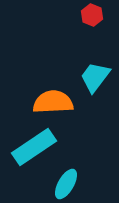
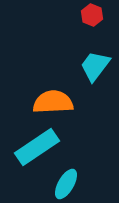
cyan trapezoid: moved 11 px up
cyan rectangle: moved 3 px right
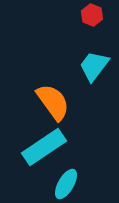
cyan trapezoid: moved 1 px left
orange semicircle: rotated 57 degrees clockwise
cyan rectangle: moved 7 px right
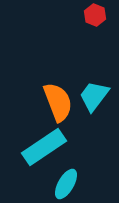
red hexagon: moved 3 px right
cyan trapezoid: moved 30 px down
orange semicircle: moved 5 px right; rotated 15 degrees clockwise
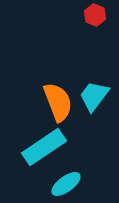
cyan ellipse: rotated 24 degrees clockwise
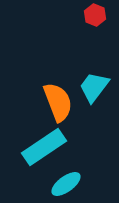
cyan trapezoid: moved 9 px up
